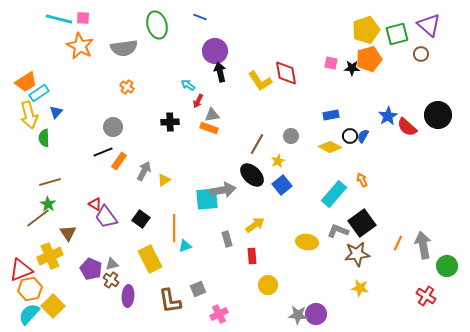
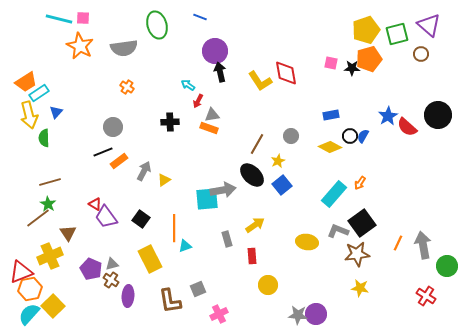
orange rectangle at (119, 161): rotated 18 degrees clockwise
orange arrow at (362, 180): moved 2 px left, 3 px down; rotated 120 degrees counterclockwise
red triangle at (21, 270): moved 2 px down
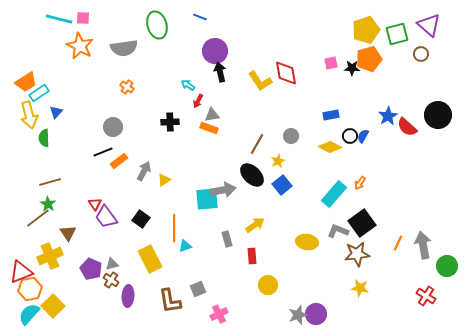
pink square at (331, 63): rotated 24 degrees counterclockwise
red triangle at (95, 204): rotated 24 degrees clockwise
gray star at (298, 315): rotated 24 degrees counterclockwise
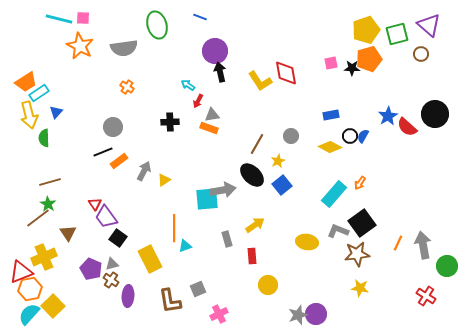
black circle at (438, 115): moved 3 px left, 1 px up
black square at (141, 219): moved 23 px left, 19 px down
yellow cross at (50, 256): moved 6 px left, 1 px down
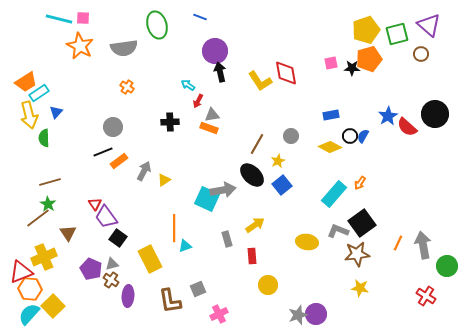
cyan square at (207, 199): rotated 30 degrees clockwise
orange hexagon at (30, 289): rotated 15 degrees clockwise
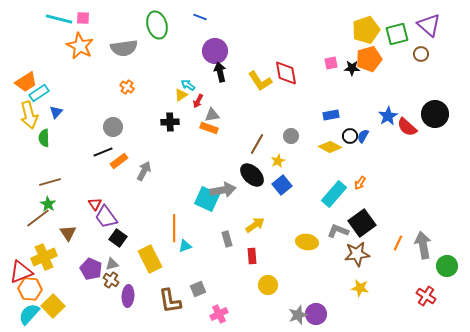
yellow triangle at (164, 180): moved 17 px right, 85 px up
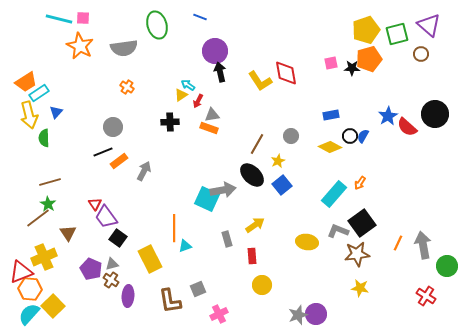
yellow circle at (268, 285): moved 6 px left
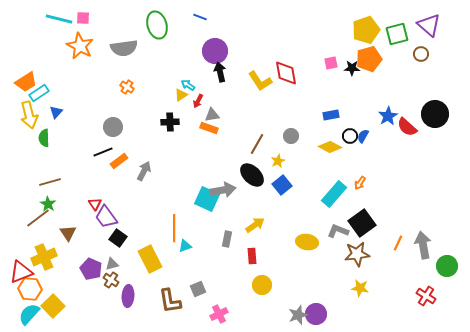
gray rectangle at (227, 239): rotated 28 degrees clockwise
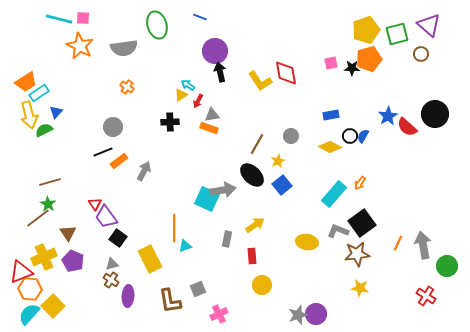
green semicircle at (44, 138): moved 8 px up; rotated 66 degrees clockwise
purple pentagon at (91, 269): moved 18 px left, 8 px up
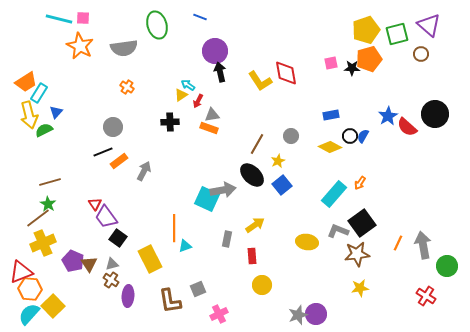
cyan rectangle at (39, 93): rotated 24 degrees counterclockwise
brown triangle at (68, 233): moved 21 px right, 31 px down
yellow cross at (44, 257): moved 1 px left, 14 px up
yellow star at (360, 288): rotated 18 degrees counterclockwise
